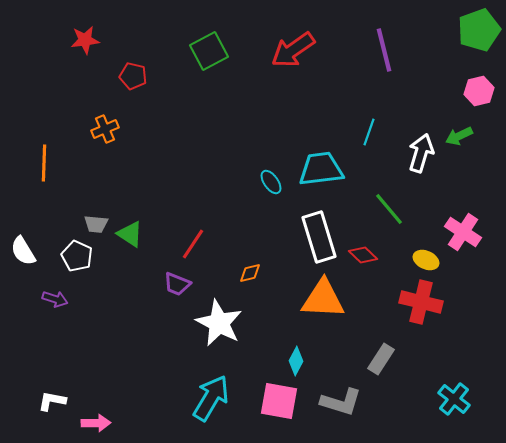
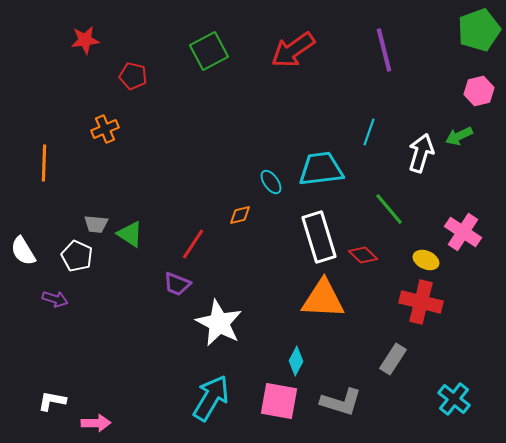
orange diamond: moved 10 px left, 58 px up
gray rectangle: moved 12 px right
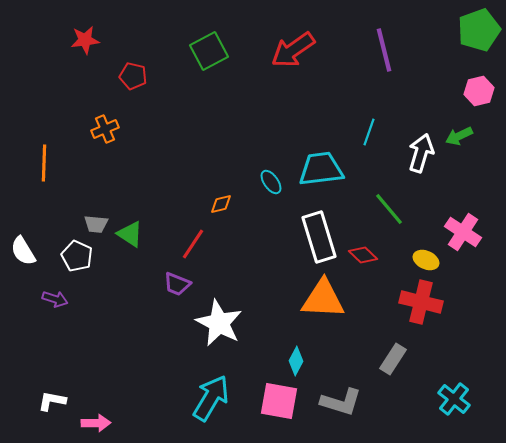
orange diamond: moved 19 px left, 11 px up
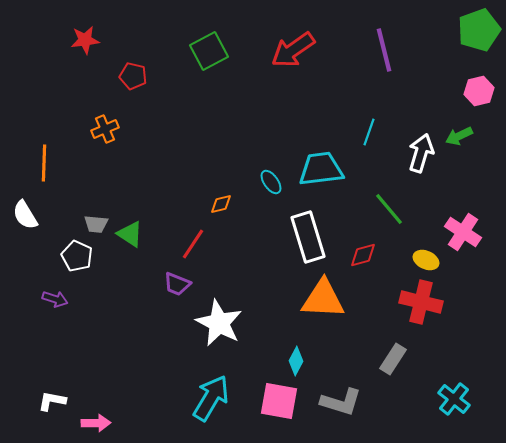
white rectangle: moved 11 px left
white semicircle: moved 2 px right, 36 px up
red diamond: rotated 60 degrees counterclockwise
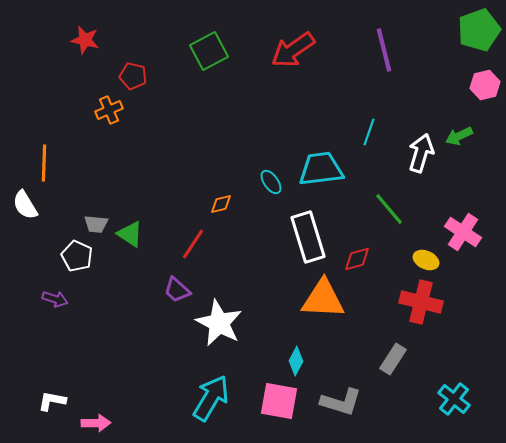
red star: rotated 20 degrees clockwise
pink hexagon: moved 6 px right, 6 px up
orange cross: moved 4 px right, 19 px up
white semicircle: moved 10 px up
red diamond: moved 6 px left, 4 px down
purple trapezoid: moved 6 px down; rotated 20 degrees clockwise
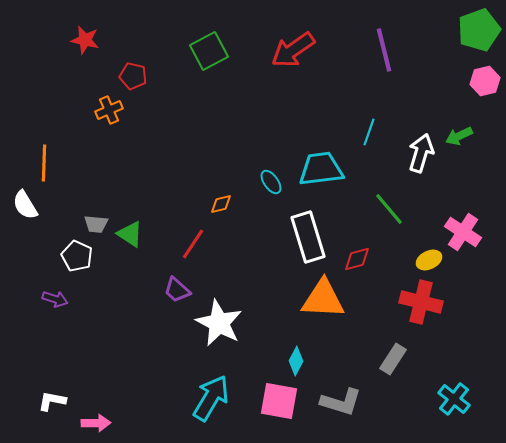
pink hexagon: moved 4 px up
yellow ellipse: moved 3 px right; rotated 50 degrees counterclockwise
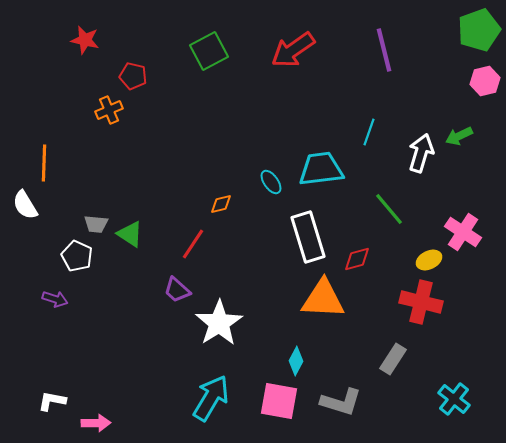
white star: rotated 12 degrees clockwise
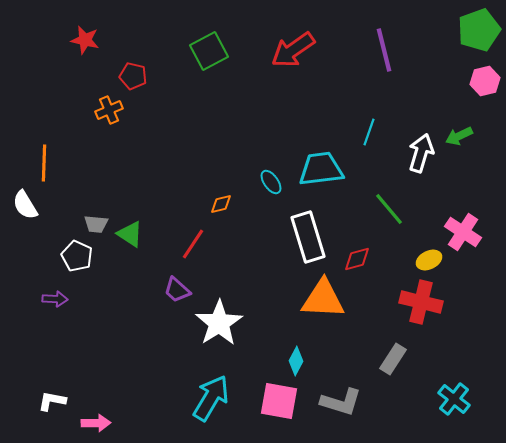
purple arrow: rotated 15 degrees counterclockwise
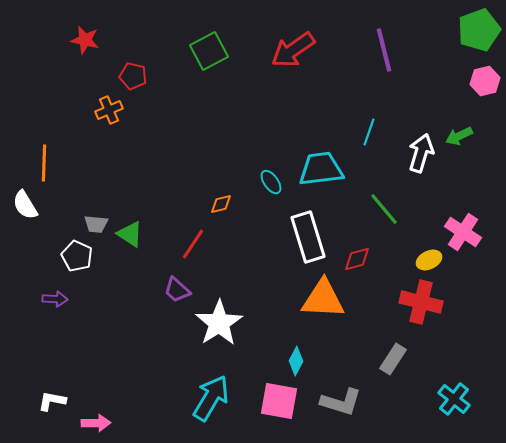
green line: moved 5 px left
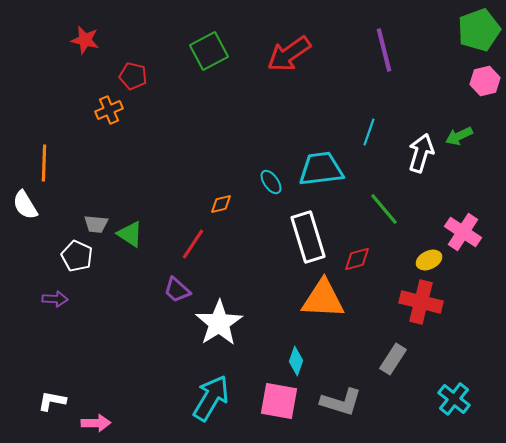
red arrow: moved 4 px left, 4 px down
cyan diamond: rotated 8 degrees counterclockwise
